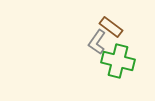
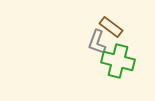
gray L-shape: rotated 15 degrees counterclockwise
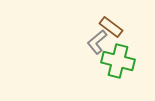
gray L-shape: rotated 30 degrees clockwise
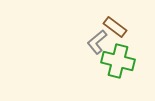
brown rectangle: moved 4 px right
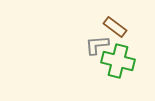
gray L-shape: moved 3 px down; rotated 35 degrees clockwise
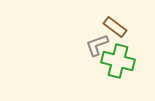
gray L-shape: rotated 15 degrees counterclockwise
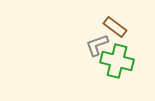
green cross: moved 1 px left
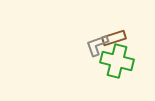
brown rectangle: moved 1 px left, 11 px down; rotated 55 degrees counterclockwise
